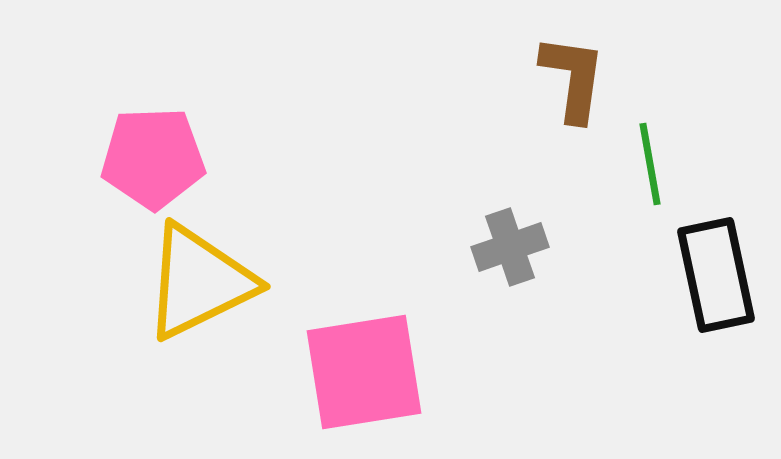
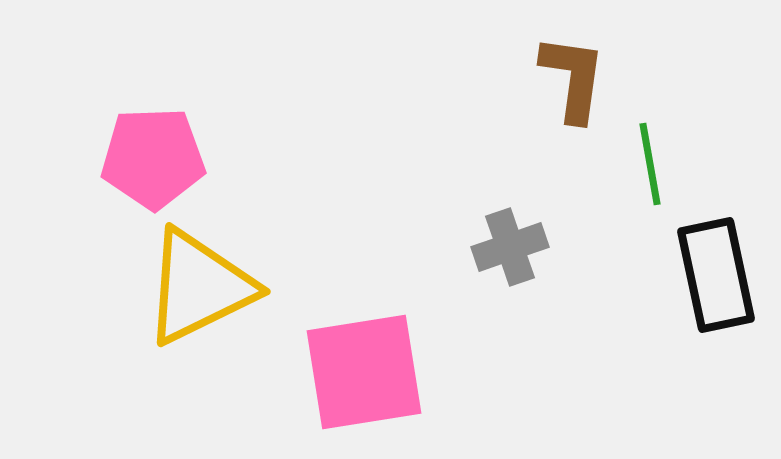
yellow triangle: moved 5 px down
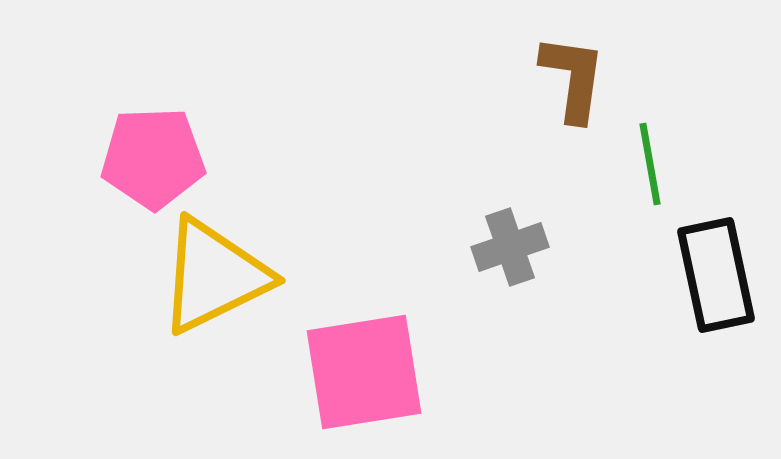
yellow triangle: moved 15 px right, 11 px up
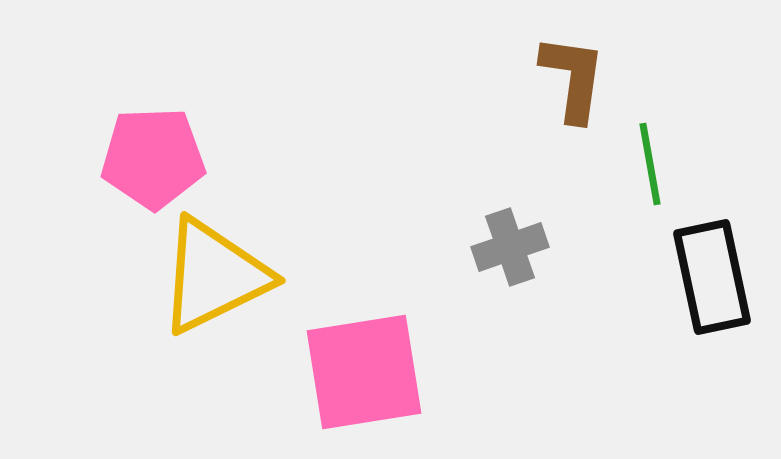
black rectangle: moved 4 px left, 2 px down
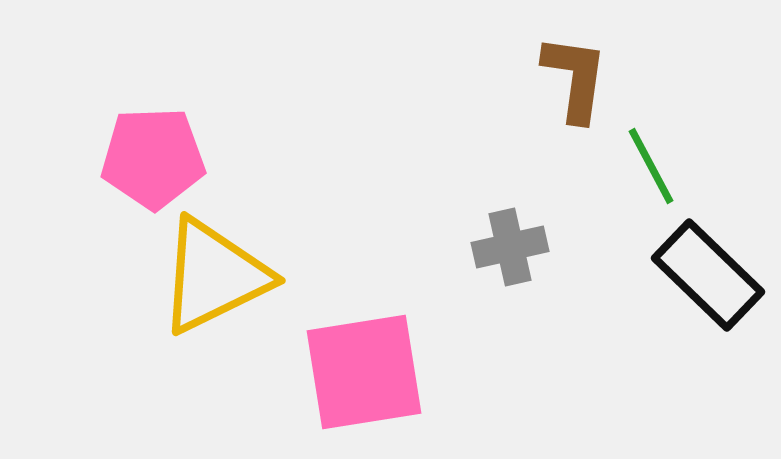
brown L-shape: moved 2 px right
green line: moved 1 px right, 2 px down; rotated 18 degrees counterclockwise
gray cross: rotated 6 degrees clockwise
black rectangle: moved 4 px left, 2 px up; rotated 34 degrees counterclockwise
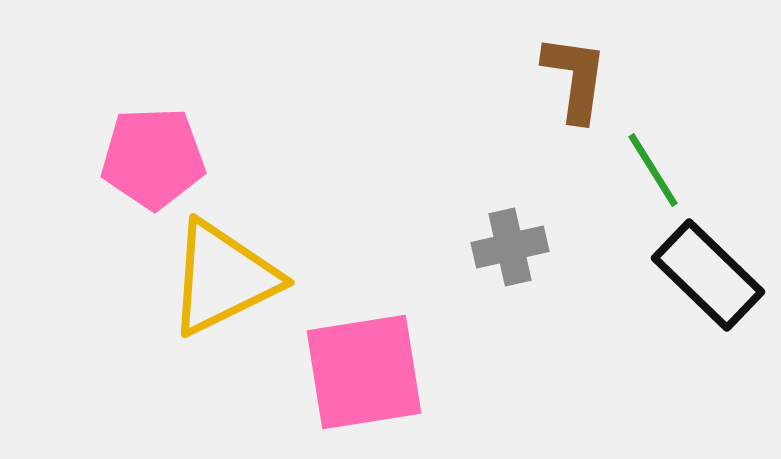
green line: moved 2 px right, 4 px down; rotated 4 degrees counterclockwise
yellow triangle: moved 9 px right, 2 px down
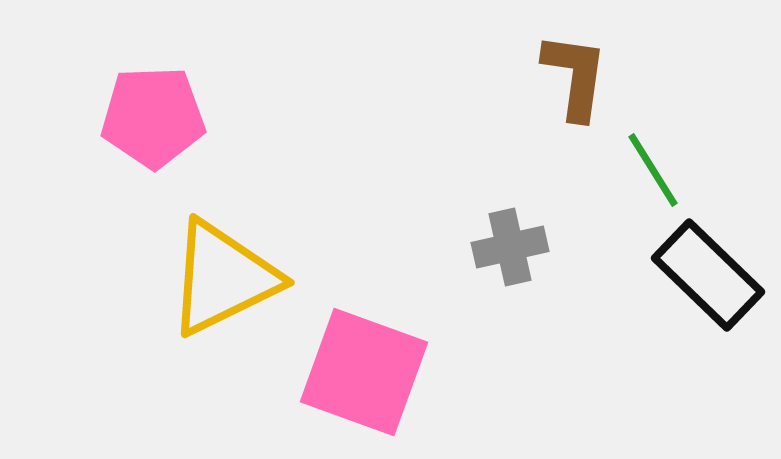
brown L-shape: moved 2 px up
pink pentagon: moved 41 px up
pink square: rotated 29 degrees clockwise
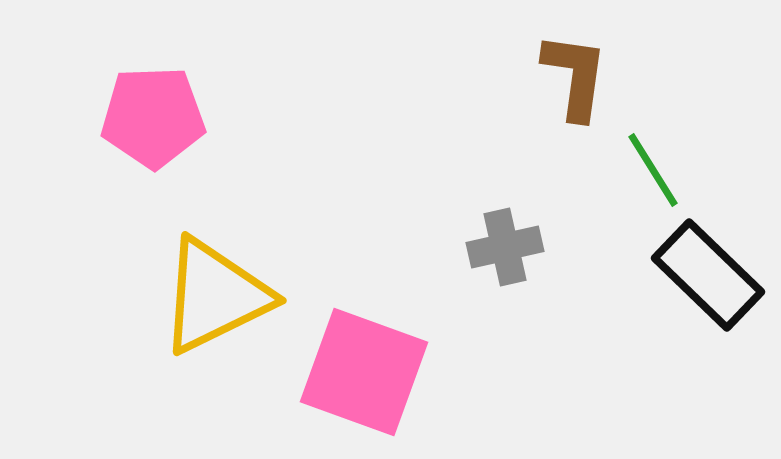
gray cross: moved 5 px left
yellow triangle: moved 8 px left, 18 px down
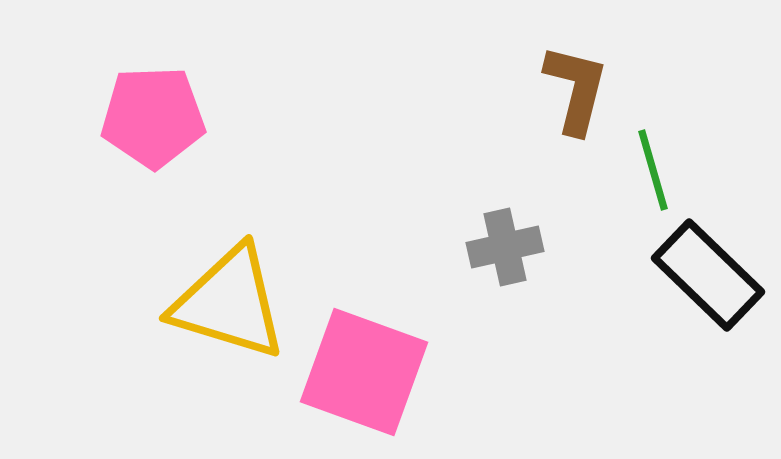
brown L-shape: moved 1 px right, 13 px down; rotated 6 degrees clockwise
green line: rotated 16 degrees clockwise
yellow triangle: moved 14 px right, 7 px down; rotated 43 degrees clockwise
